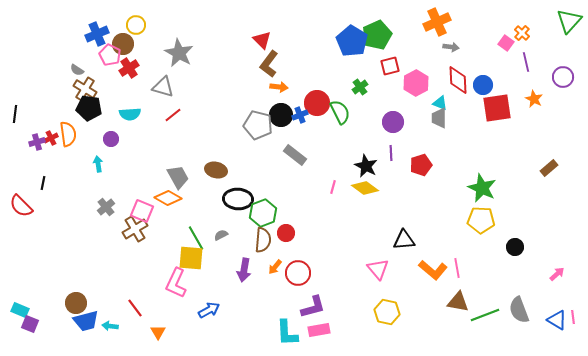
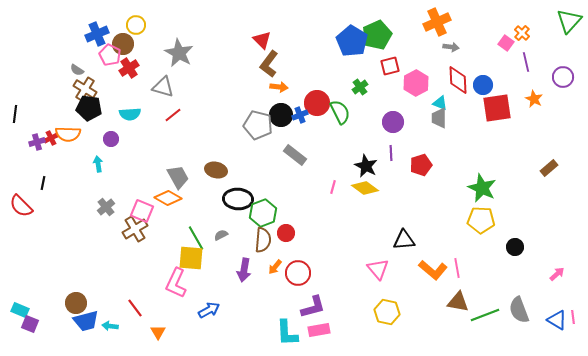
orange semicircle at (68, 134): rotated 100 degrees clockwise
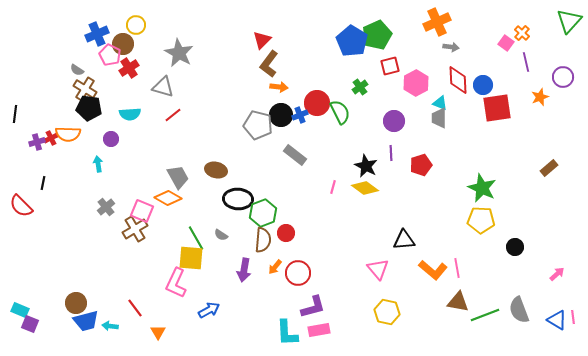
red triangle at (262, 40): rotated 30 degrees clockwise
orange star at (534, 99): moved 6 px right, 2 px up; rotated 24 degrees clockwise
purple circle at (393, 122): moved 1 px right, 1 px up
gray semicircle at (221, 235): rotated 120 degrees counterclockwise
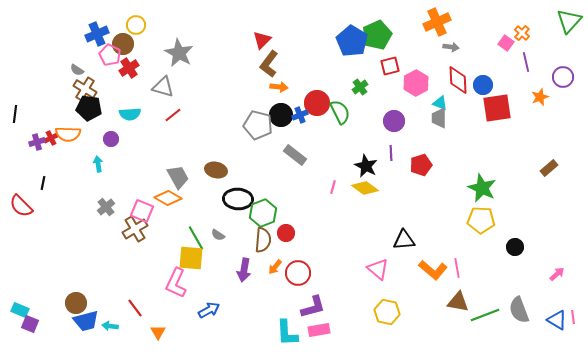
gray semicircle at (221, 235): moved 3 px left
pink triangle at (378, 269): rotated 10 degrees counterclockwise
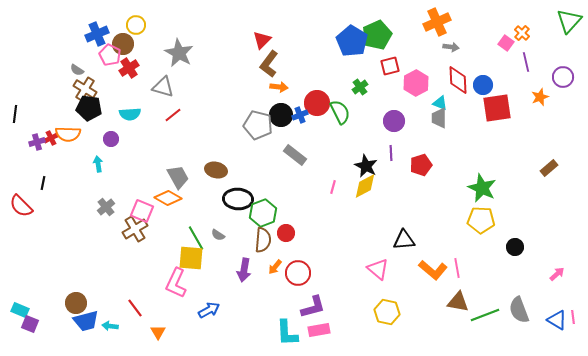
yellow diamond at (365, 188): moved 2 px up; rotated 64 degrees counterclockwise
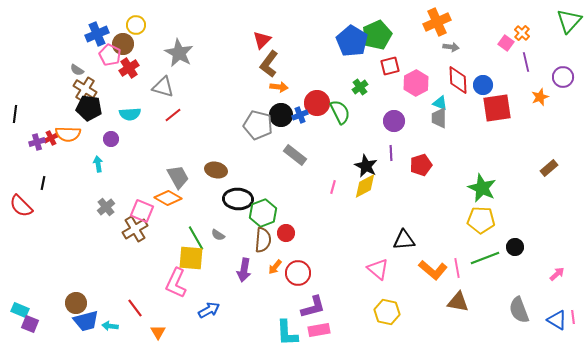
green line at (485, 315): moved 57 px up
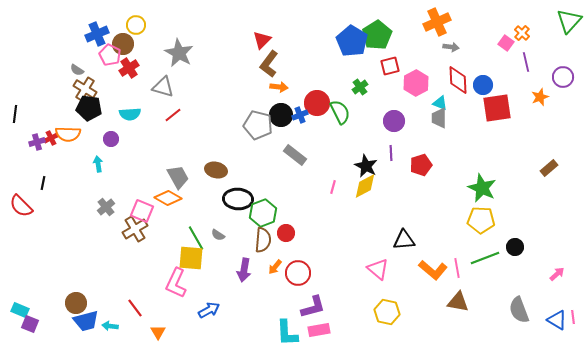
green pentagon at (377, 35): rotated 8 degrees counterclockwise
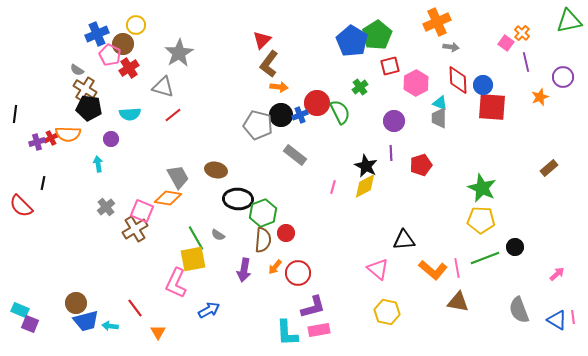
green triangle at (569, 21): rotated 36 degrees clockwise
gray star at (179, 53): rotated 12 degrees clockwise
red square at (497, 108): moved 5 px left, 1 px up; rotated 12 degrees clockwise
orange diamond at (168, 198): rotated 20 degrees counterclockwise
yellow square at (191, 258): moved 2 px right, 1 px down; rotated 16 degrees counterclockwise
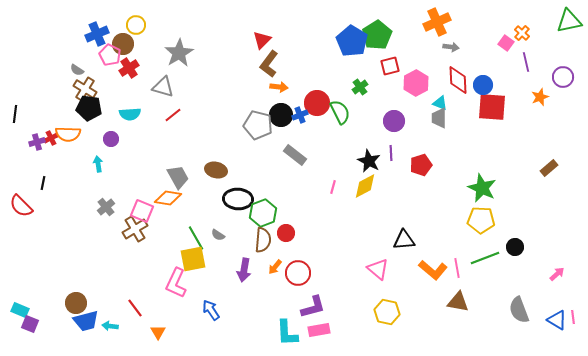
black star at (366, 166): moved 3 px right, 5 px up
blue arrow at (209, 310): moved 2 px right; rotated 95 degrees counterclockwise
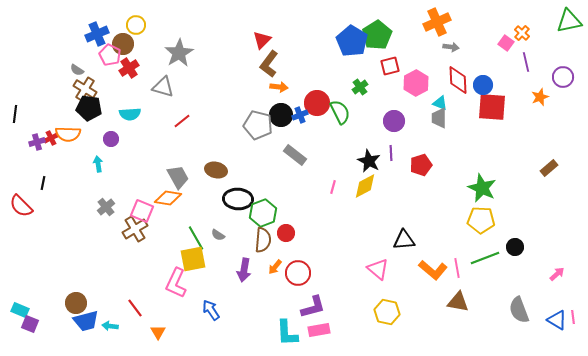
red line at (173, 115): moved 9 px right, 6 px down
